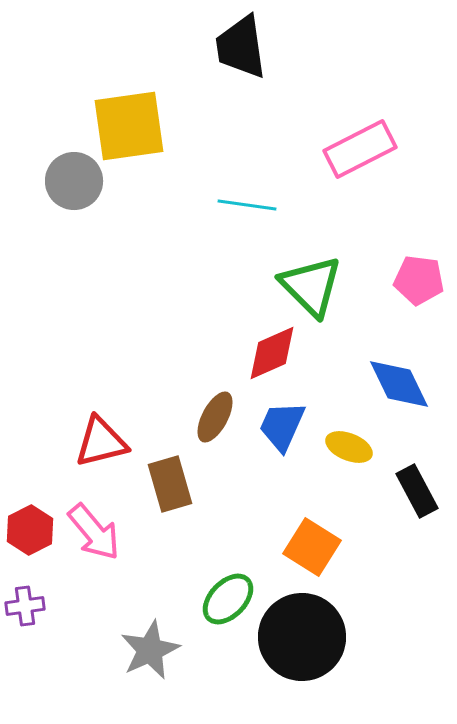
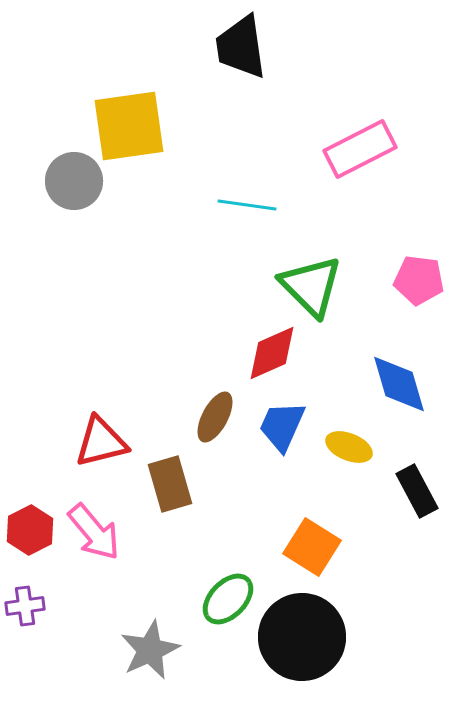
blue diamond: rotated 10 degrees clockwise
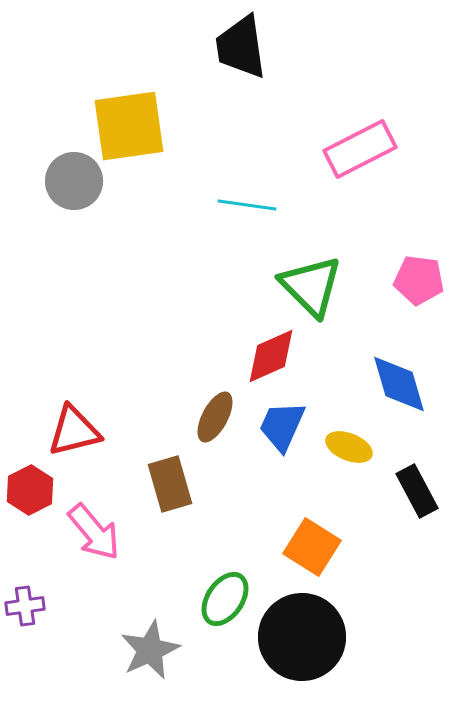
red diamond: moved 1 px left, 3 px down
red triangle: moved 27 px left, 11 px up
red hexagon: moved 40 px up
green ellipse: moved 3 px left; rotated 10 degrees counterclockwise
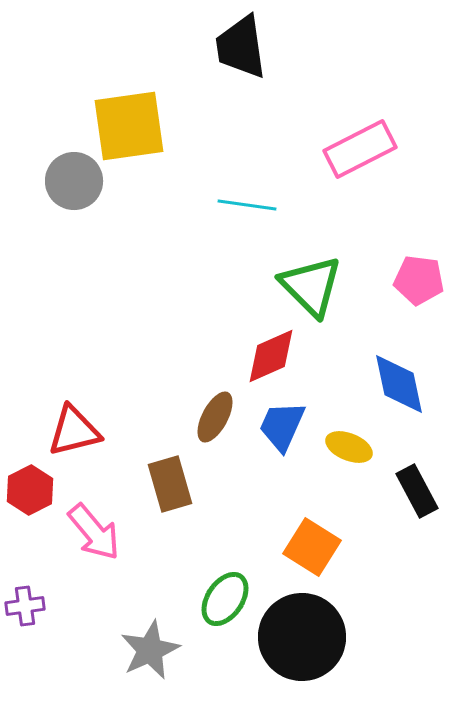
blue diamond: rotated 4 degrees clockwise
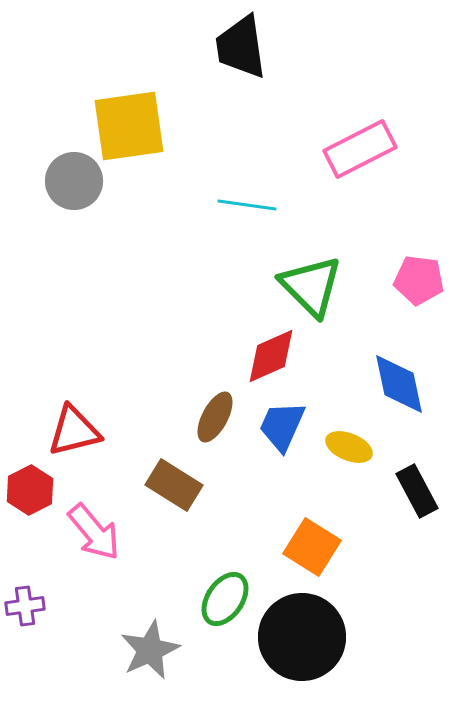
brown rectangle: moved 4 px right, 1 px down; rotated 42 degrees counterclockwise
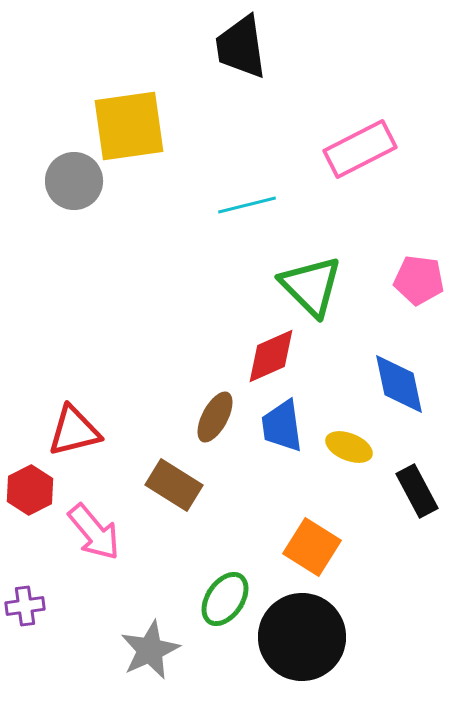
cyan line: rotated 22 degrees counterclockwise
blue trapezoid: rotated 32 degrees counterclockwise
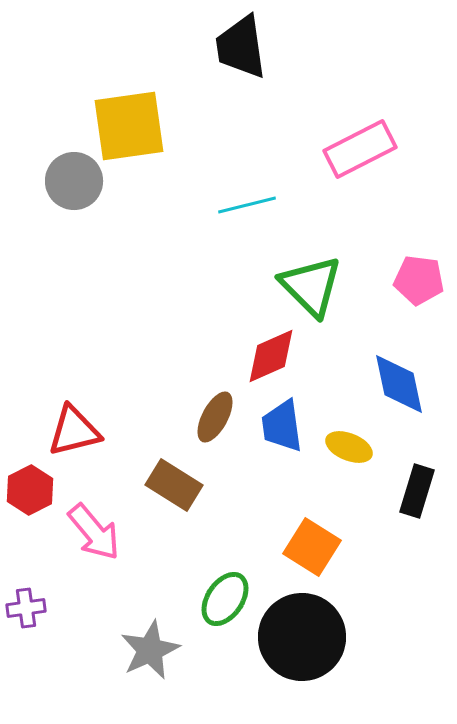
black rectangle: rotated 45 degrees clockwise
purple cross: moved 1 px right, 2 px down
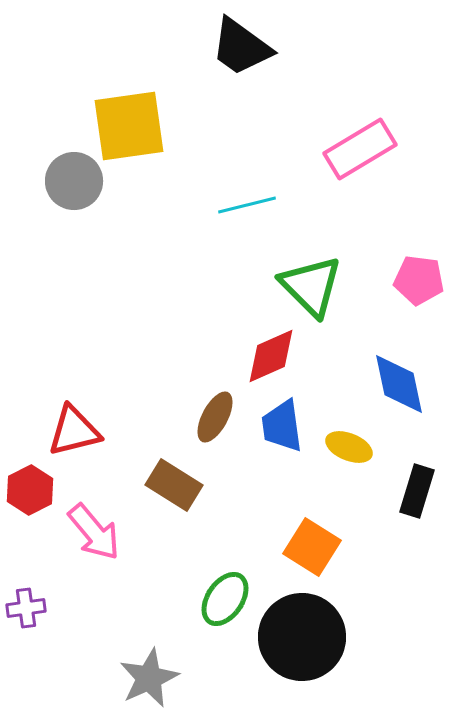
black trapezoid: rotated 46 degrees counterclockwise
pink rectangle: rotated 4 degrees counterclockwise
gray star: moved 1 px left, 28 px down
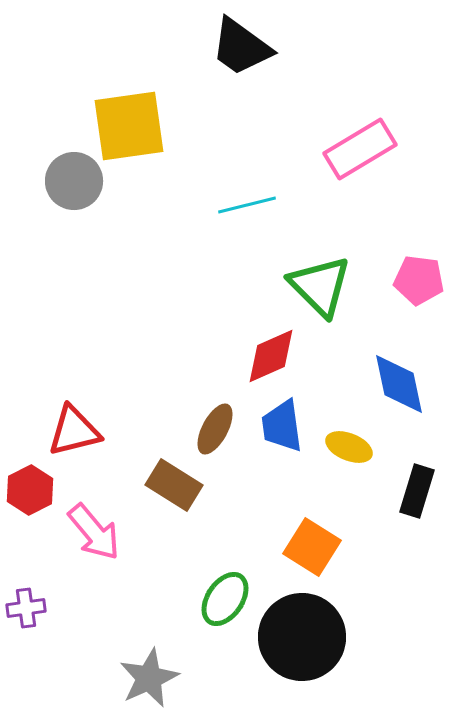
green triangle: moved 9 px right
brown ellipse: moved 12 px down
